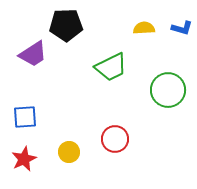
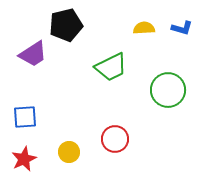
black pentagon: rotated 12 degrees counterclockwise
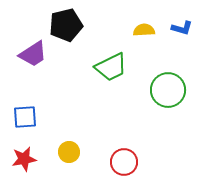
yellow semicircle: moved 2 px down
red circle: moved 9 px right, 23 px down
red star: rotated 15 degrees clockwise
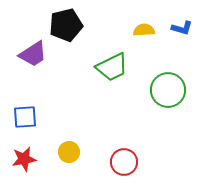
green trapezoid: moved 1 px right
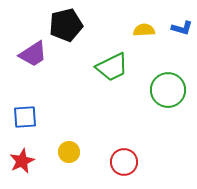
red star: moved 2 px left, 2 px down; rotated 15 degrees counterclockwise
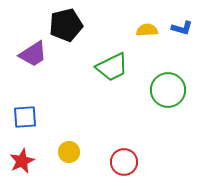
yellow semicircle: moved 3 px right
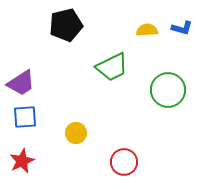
purple trapezoid: moved 12 px left, 29 px down
yellow circle: moved 7 px right, 19 px up
